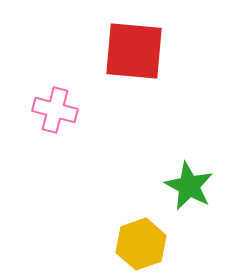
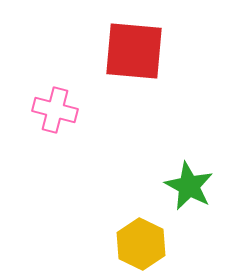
yellow hexagon: rotated 15 degrees counterclockwise
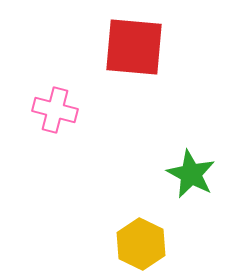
red square: moved 4 px up
green star: moved 2 px right, 12 px up
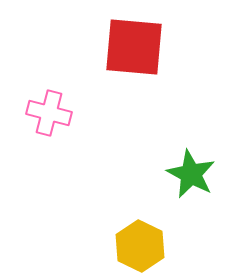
pink cross: moved 6 px left, 3 px down
yellow hexagon: moved 1 px left, 2 px down
